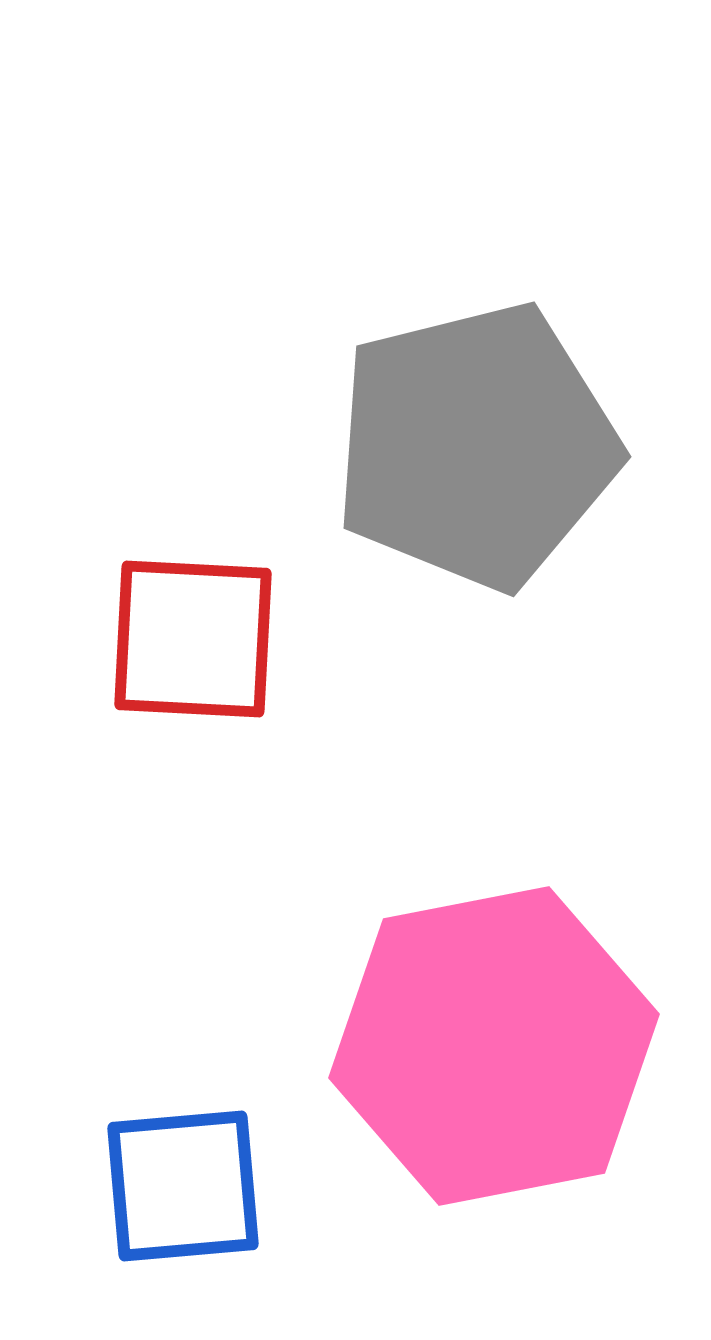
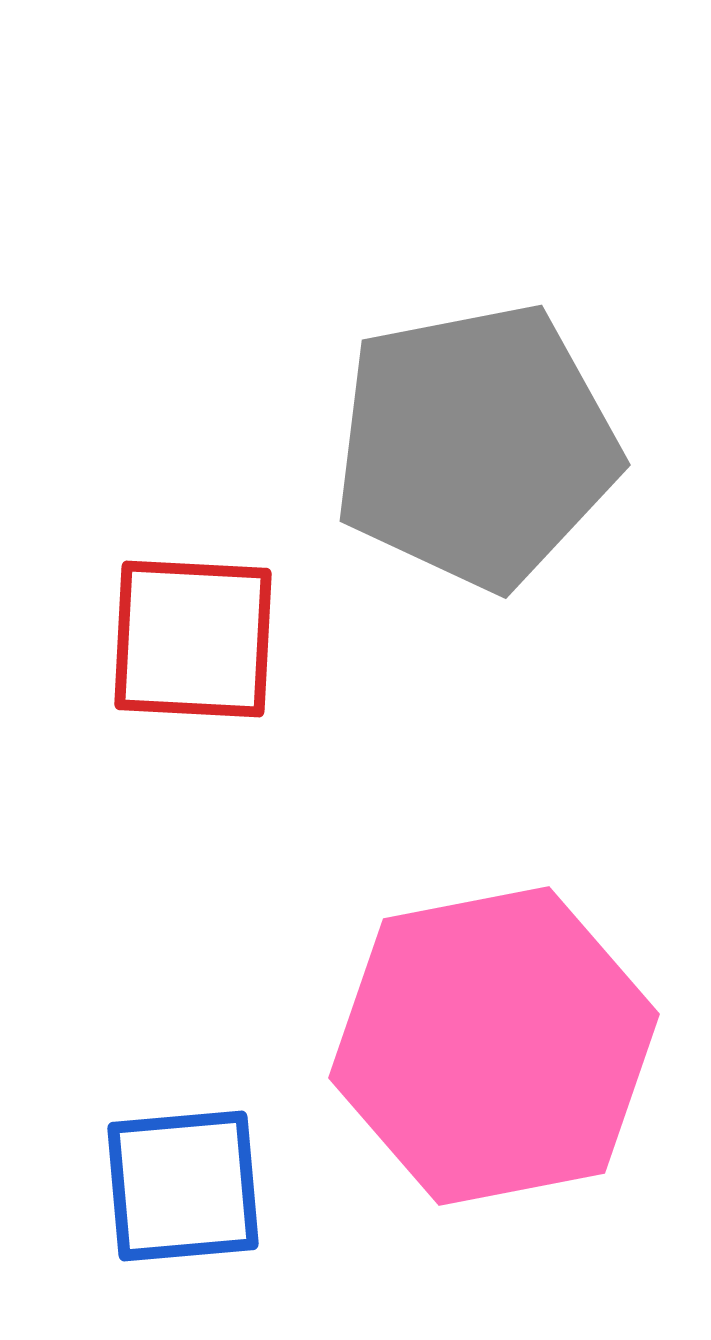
gray pentagon: rotated 3 degrees clockwise
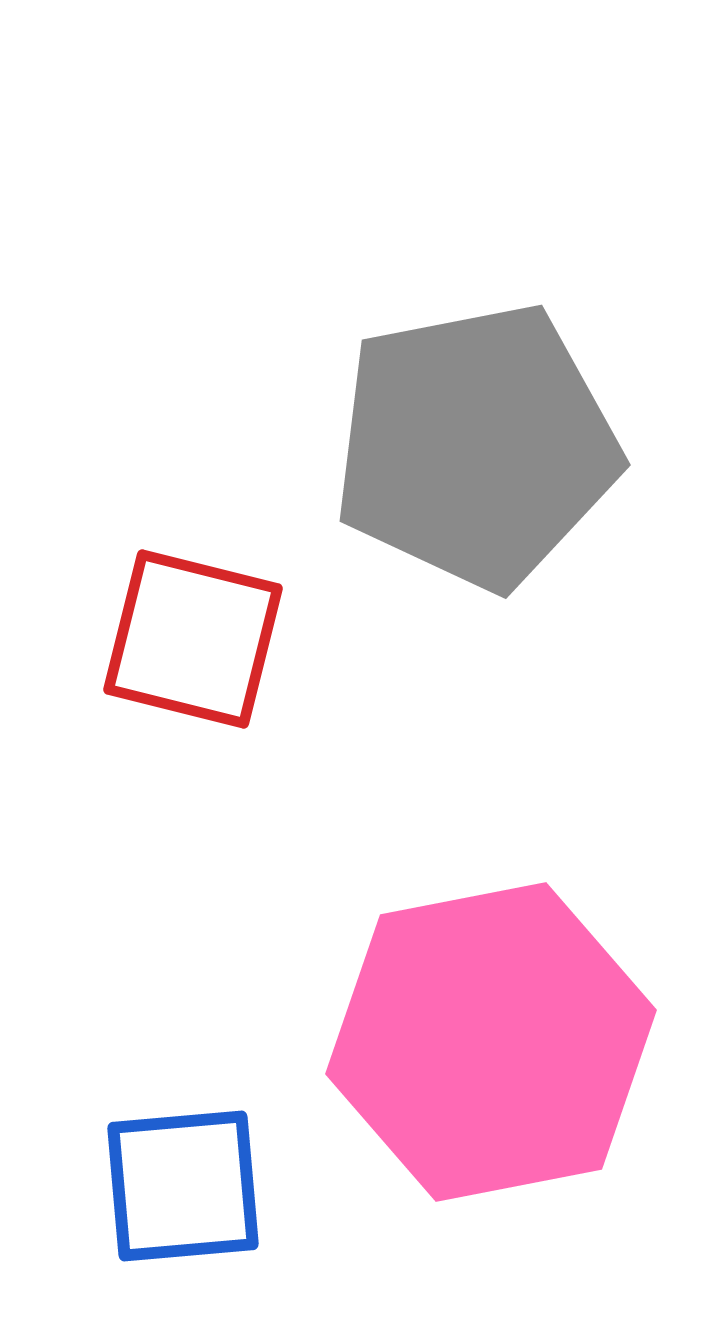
red square: rotated 11 degrees clockwise
pink hexagon: moved 3 px left, 4 px up
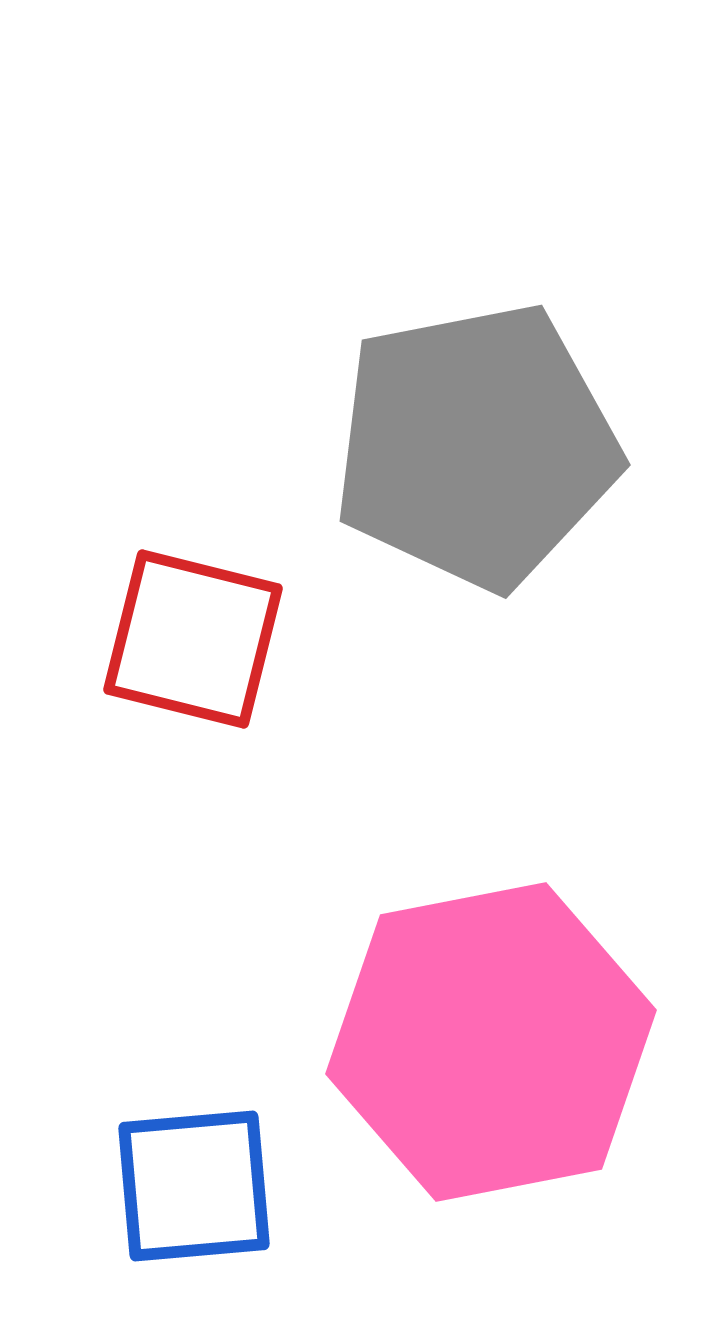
blue square: moved 11 px right
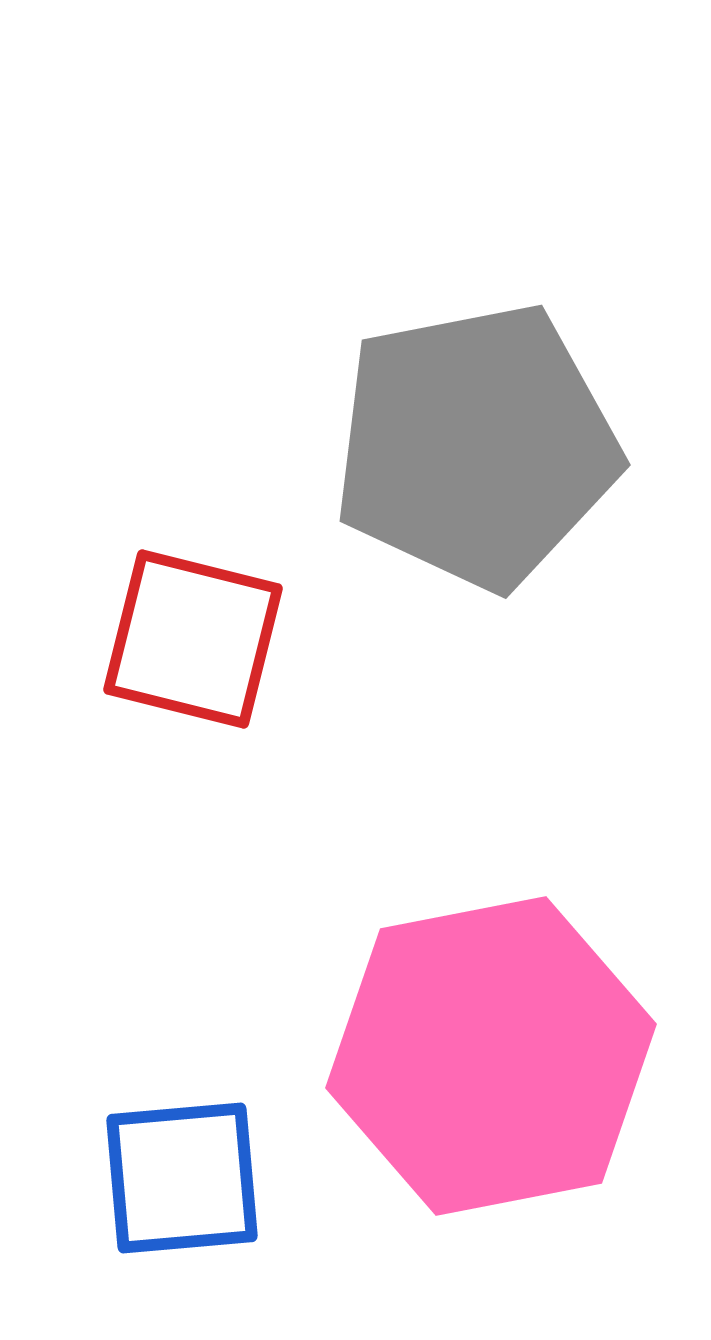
pink hexagon: moved 14 px down
blue square: moved 12 px left, 8 px up
